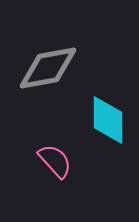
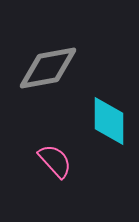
cyan diamond: moved 1 px right, 1 px down
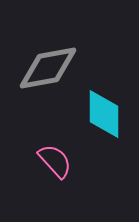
cyan diamond: moved 5 px left, 7 px up
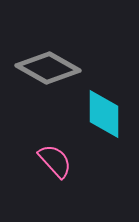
gray diamond: rotated 40 degrees clockwise
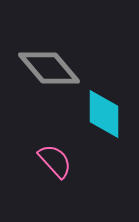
gray diamond: moved 1 px right; rotated 20 degrees clockwise
